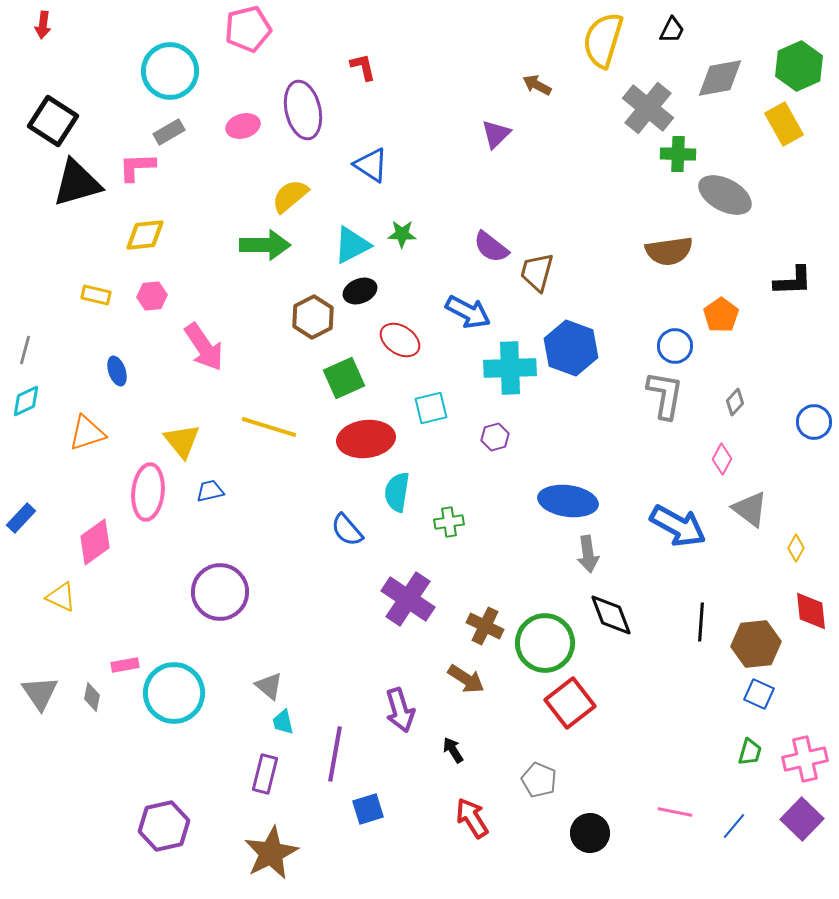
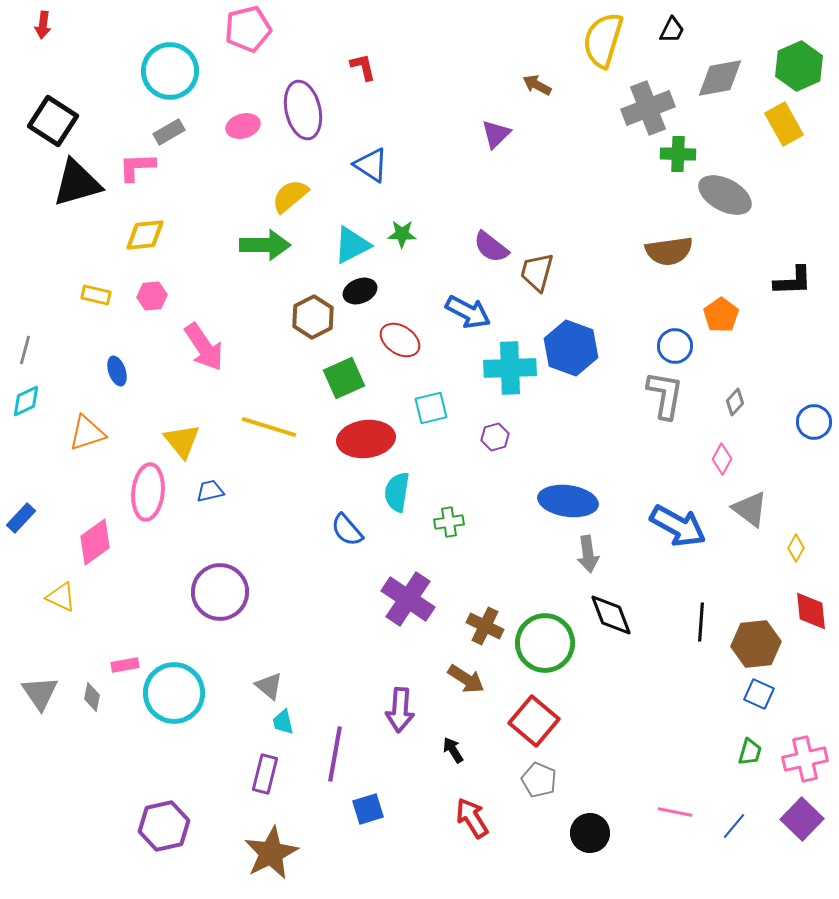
gray cross at (648, 108): rotated 30 degrees clockwise
red square at (570, 703): moved 36 px left, 18 px down; rotated 12 degrees counterclockwise
purple arrow at (400, 710): rotated 21 degrees clockwise
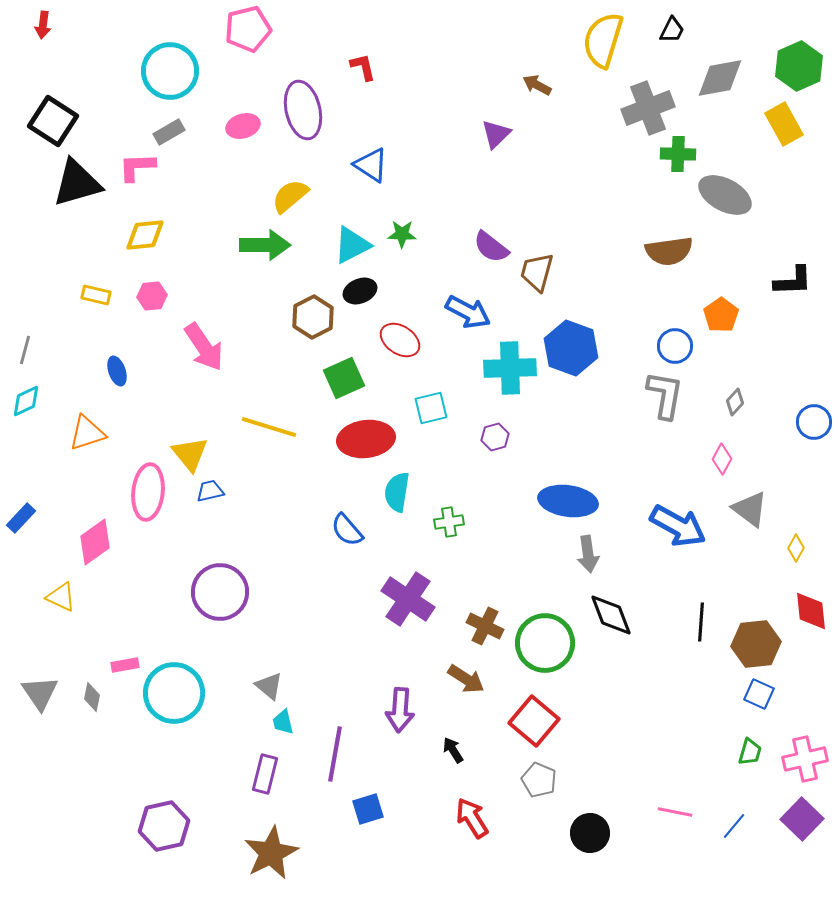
yellow triangle at (182, 441): moved 8 px right, 13 px down
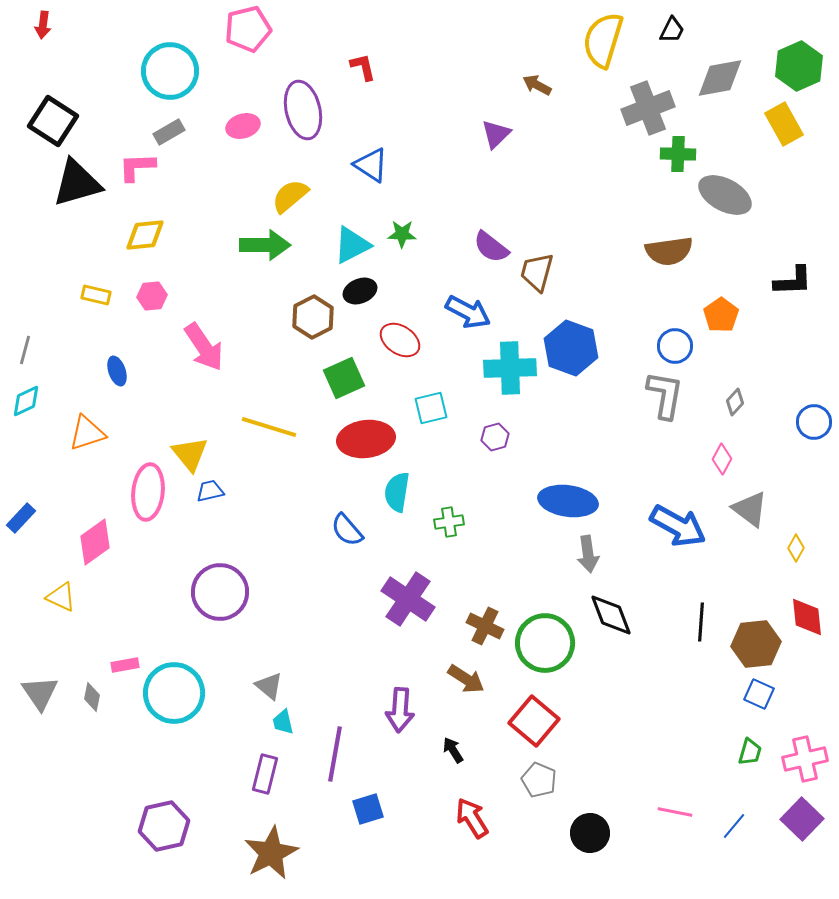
red diamond at (811, 611): moved 4 px left, 6 px down
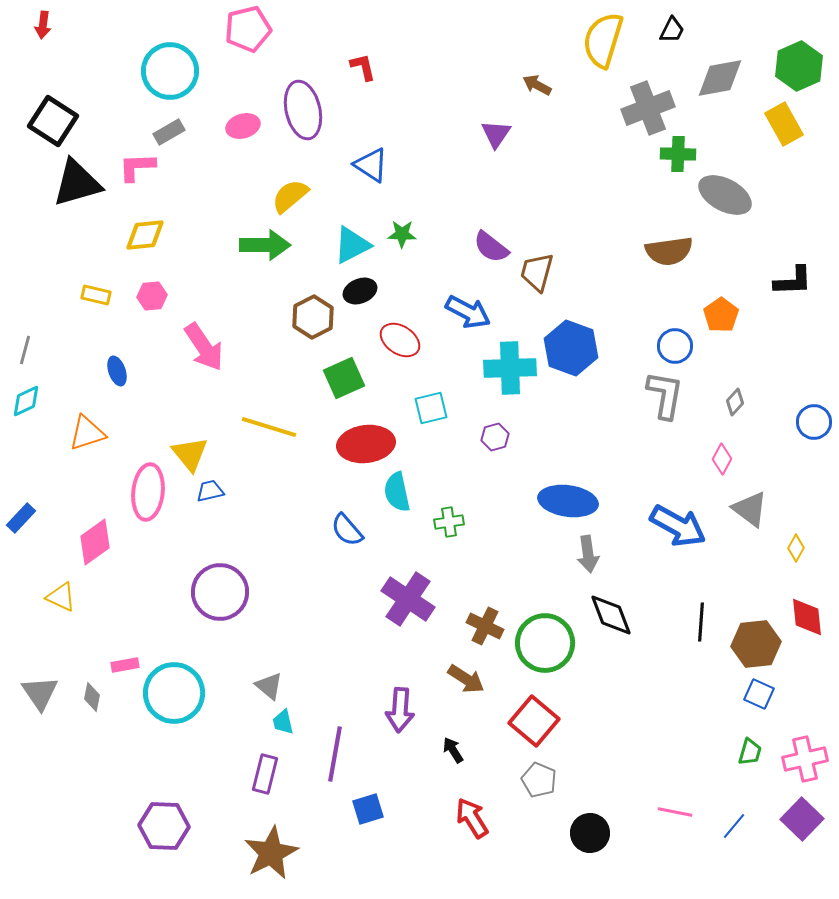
purple triangle at (496, 134): rotated 12 degrees counterclockwise
red ellipse at (366, 439): moved 5 px down
cyan semicircle at (397, 492): rotated 21 degrees counterclockwise
purple hexagon at (164, 826): rotated 15 degrees clockwise
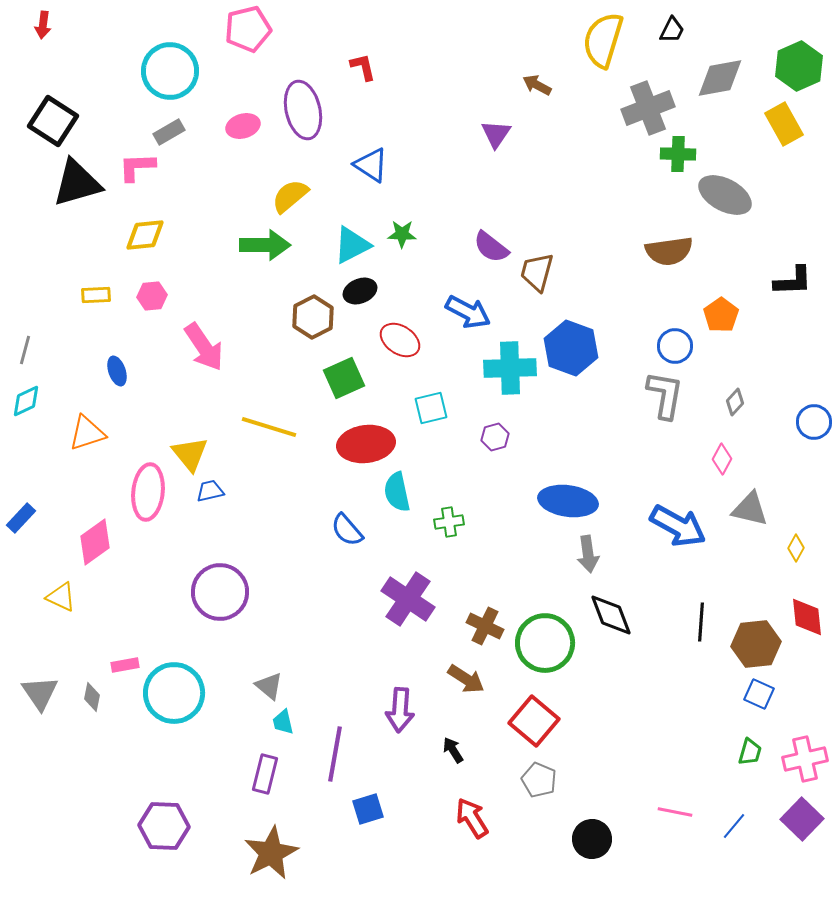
yellow rectangle at (96, 295): rotated 16 degrees counterclockwise
gray triangle at (750, 509): rotated 24 degrees counterclockwise
black circle at (590, 833): moved 2 px right, 6 px down
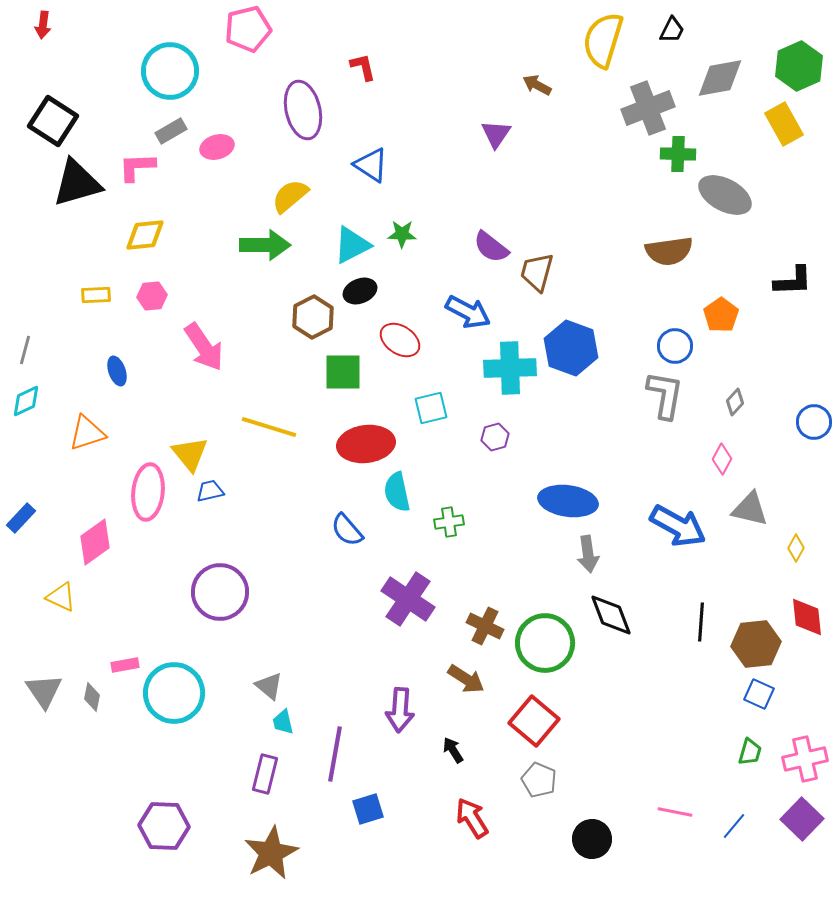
pink ellipse at (243, 126): moved 26 px left, 21 px down
gray rectangle at (169, 132): moved 2 px right, 1 px up
green square at (344, 378): moved 1 px left, 6 px up; rotated 24 degrees clockwise
gray triangle at (40, 693): moved 4 px right, 2 px up
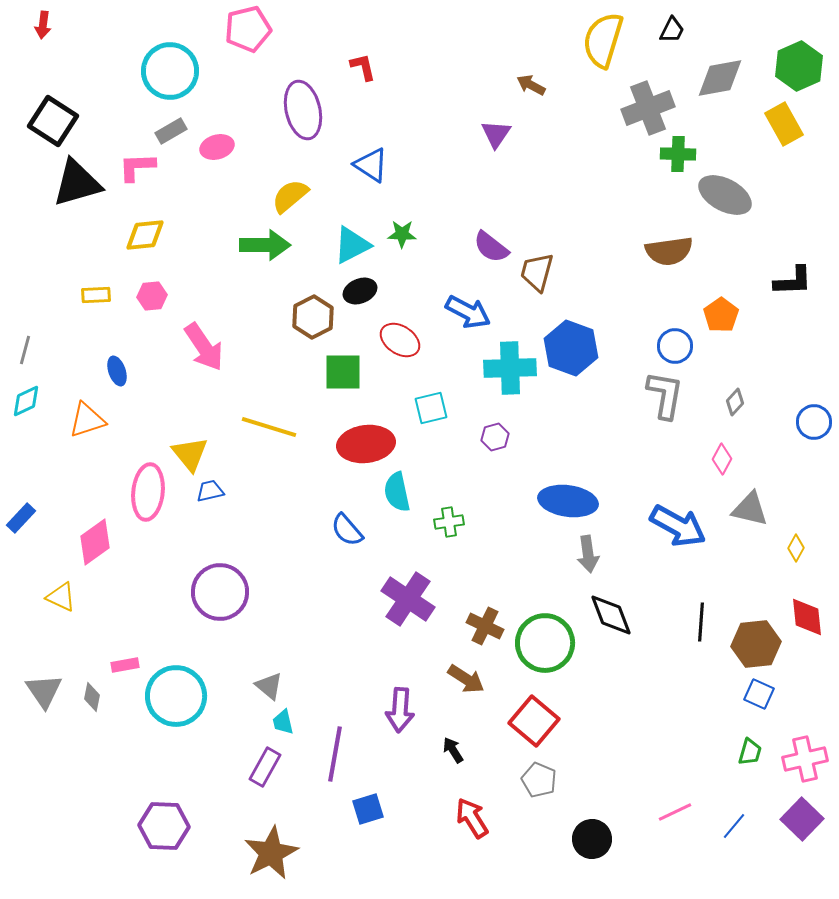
brown arrow at (537, 85): moved 6 px left
orange triangle at (87, 433): moved 13 px up
cyan circle at (174, 693): moved 2 px right, 3 px down
purple rectangle at (265, 774): moved 7 px up; rotated 15 degrees clockwise
pink line at (675, 812): rotated 36 degrees counterclockwise
